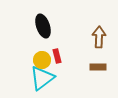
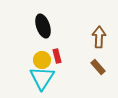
brown rectangle: rotated 49 degrees clockwise
cyan triangle: rotated 20 degrees counterclockwise
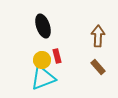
brown arrow: moved 1 px left, 1 px up
cyan triangle: moved 1 px right; rotated 36 degrees clockwise
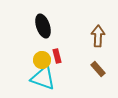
brown rectangle: moved 2 px down
cyan triangle: rotated 40 degrees clockwise
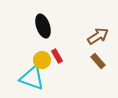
brown arrow: rotated 55 degrees clockwise
red rectangle: rotated 16 degrees counterclockwise
brown rectangle: moved 8 px up
cyan triangle: moved 11 px left
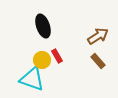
cyan triangle: moved 1 px down
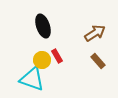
brown arrow: moved 3 px left, 3 px up
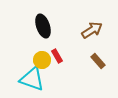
brown arrow: moved 3 px left, 3 px up
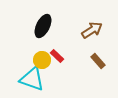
black ellipse: rotated 45 degrees clockwise
red rectangle: rotated 16 degrees counterclockwise
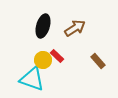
black ellipse: rotated 10 degrees counterclockwise
brown arrow: moved 17 px left, 2 px up
yellow circle: moved 1 px right
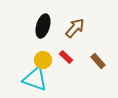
brown arrow: rotated 15 degrees counterclockwise
red rectangle: moved 9 px right, 1 px down
cyan triangle: moved 3 px right
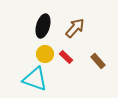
yellow circle: moved 2 px right, 6 px up
